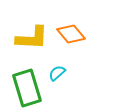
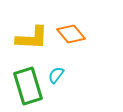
cyan semicircle: moved 1 px left, 2 px down; rotated 12 degrees counterclockwise
green rectangle: moved 1 px right, 2 px up
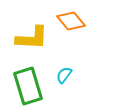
orange diamond: moved 13 px up
cyan semicircle: moved 8 px right
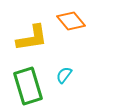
yellow L-shape: rotated 12 degrees counterclockwise
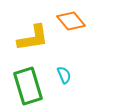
yellow L-shape: moved 1 px right
cyan semicircle: rotated 120 degrees clockwise
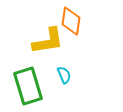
orange diamond: rotated 48 degrees clockwise
yellow L-shape: moved 15 px right, 3 px down
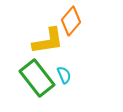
orange diamond: rotated 32 degrees clockwise
green rectangle: moved 9 px right, 8 px up; rotated 21 degrees counterclockwise
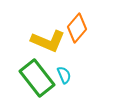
orange diamond: moved 6 px right, 7 px down
yellow L-shape: rotated 32 degrees clockwise
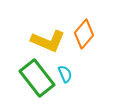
orange diamond: moved 7 px right, 6 px down
cyan semicircle: moved 1 px right, 1 px up
